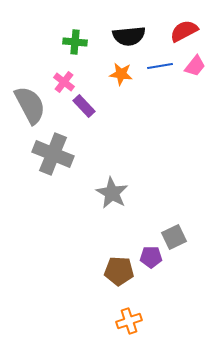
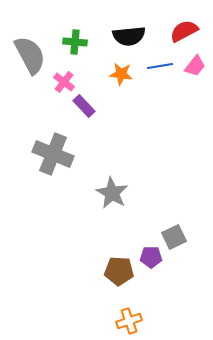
gray semicircle: moved 50 px up
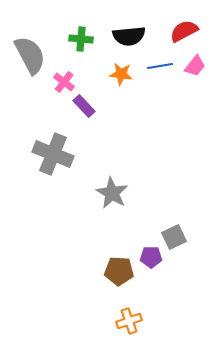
green cross: moved 6 px right, 3 px up
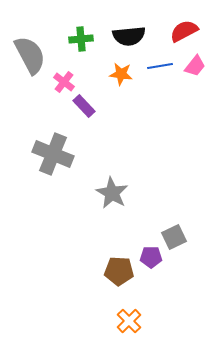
green cross: rotated 10 degrees counterclockwise
orange cross: rotated 25 degrees counterclockwise
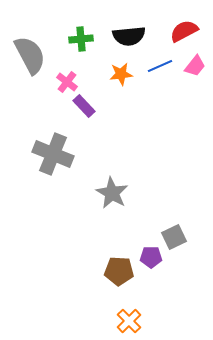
blue line: rotated 15 degrees counterclockwise
orange star: rotated 15 degrees counterclockwise
pink cross: moved 3 px right
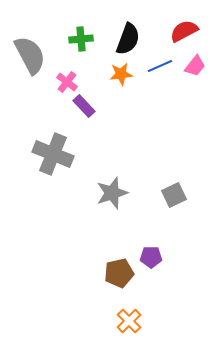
black semicircle: moved 1 px left, 3 px down; rotated 64 degrees counterclockwise
gray star: rotated 24 degrees clockwise
gray square: moved 42 px up
brown pentagon: moved 2 px down; rotated 16 degrees counterclockwise
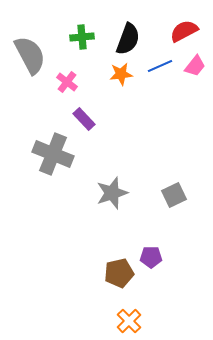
green cross: moved 1 px right, 2 px up
purple rectangle: moved 13 px down
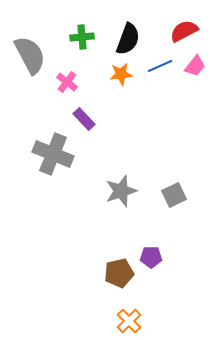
gray star: moved 9 px right, 2 px up
